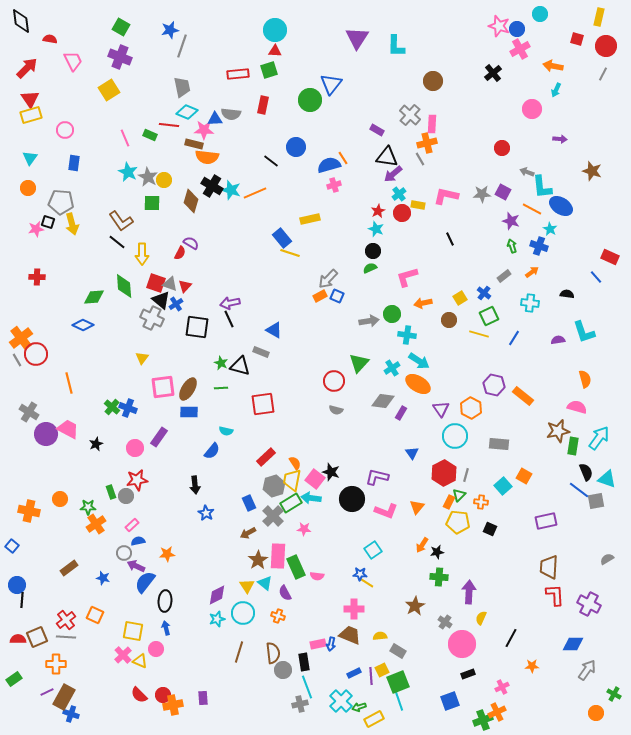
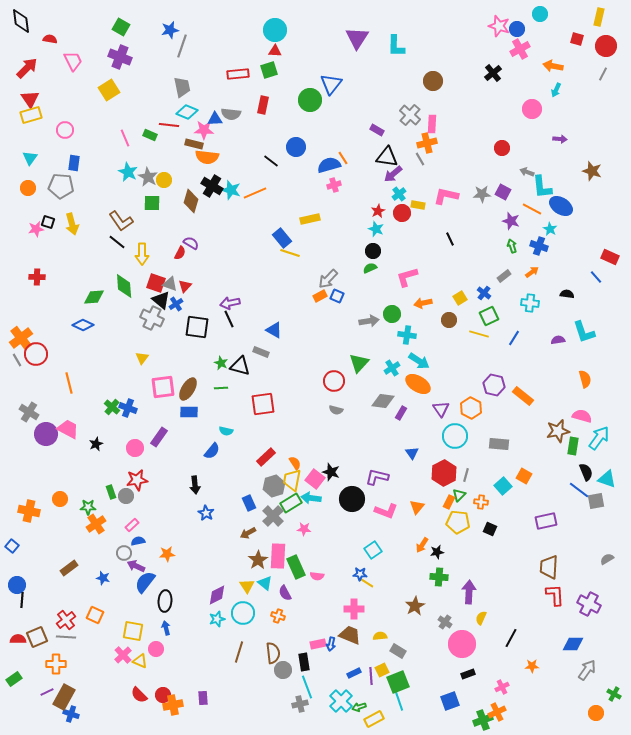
gray pentagon at (61, 202): moved 16 px up
pink semicircle at (577, 407): moved 5 px right, 9 px down
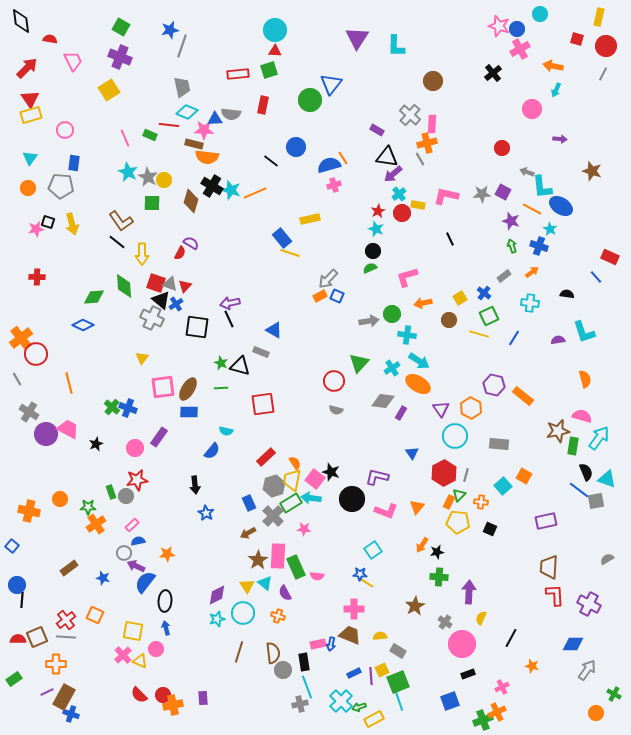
gray line at (17, 360): moved 19 px down
orange star at (532, 666): rotated 16 degrees clockwise
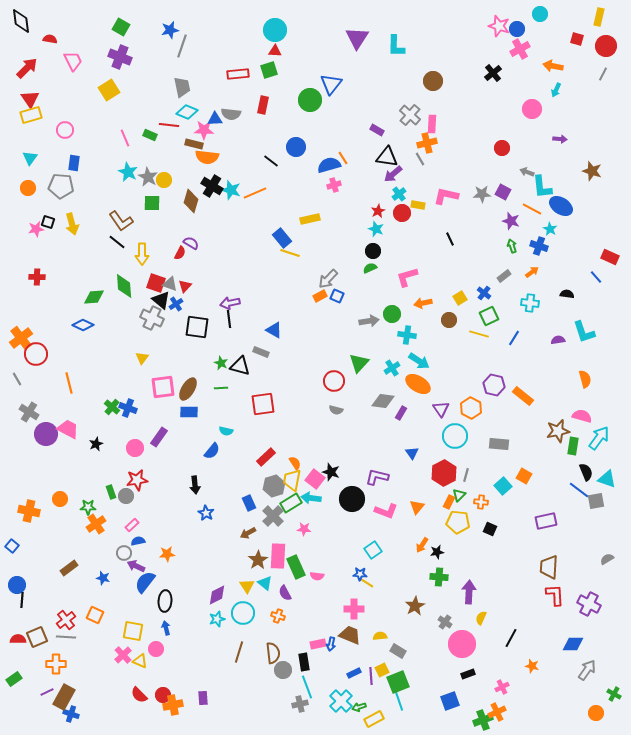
black line at (229, 319): rotated 18 degrees clockwise
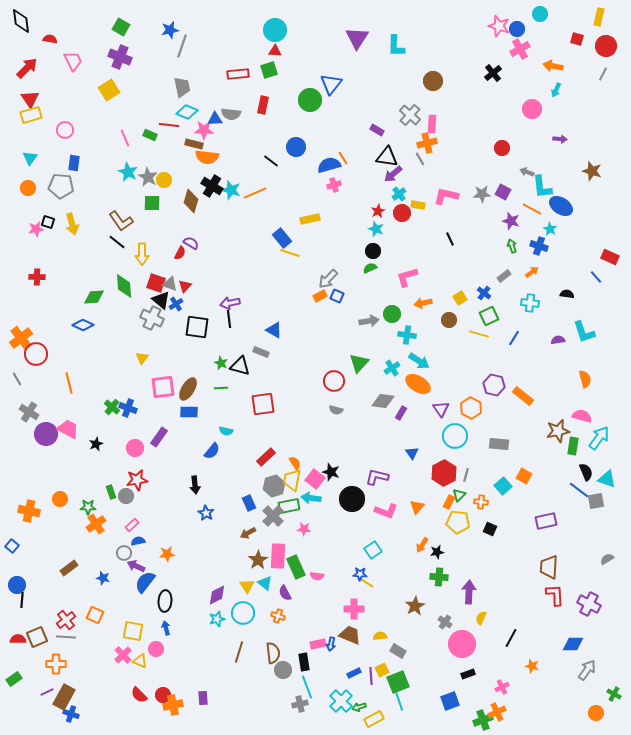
green rectangle at (291, 503): moved 2 px left, 3 px down; rotated 20 degrees clockwise
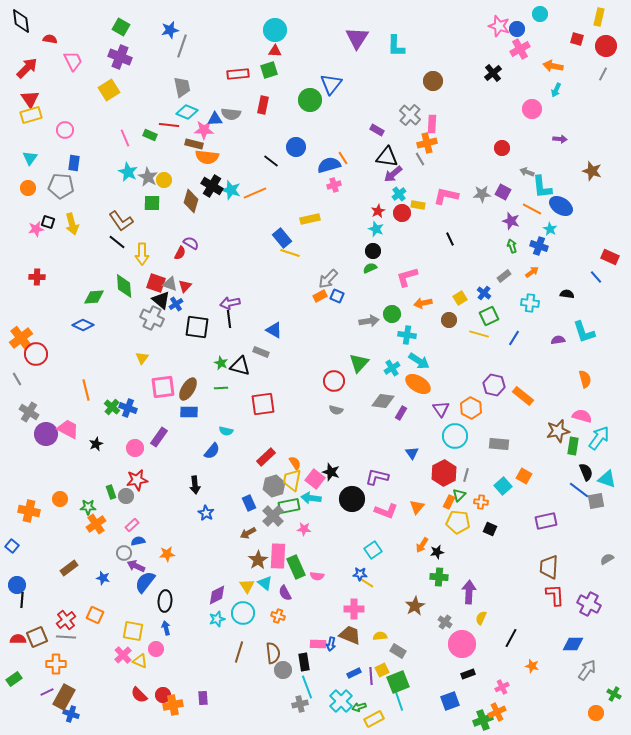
orange line at (69, 383): moved 17 px right, 7 px down
pink rectangle at (318, 644): rotated 14 degrees clockwise
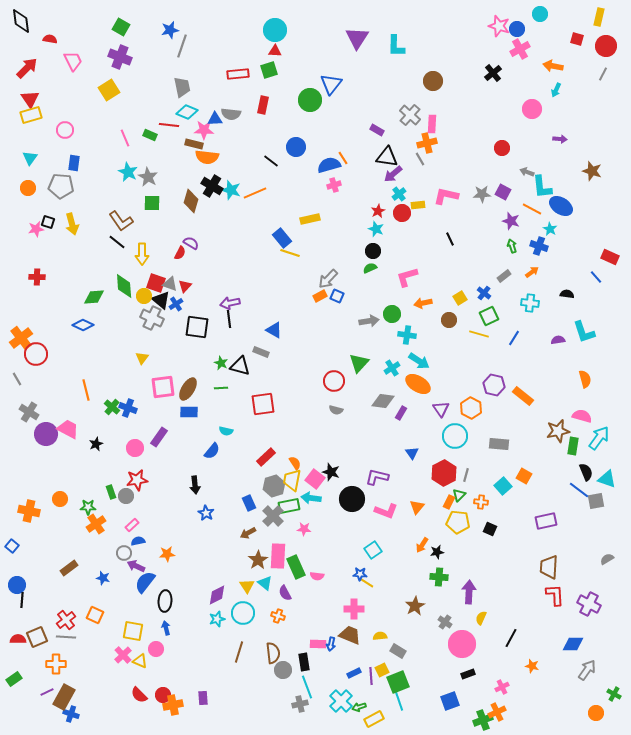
yellow circle at (164, 180): moved 20 px left, 116 px down
yellow rectangle at (418, 205): rotated 16 degrees counterclockwise
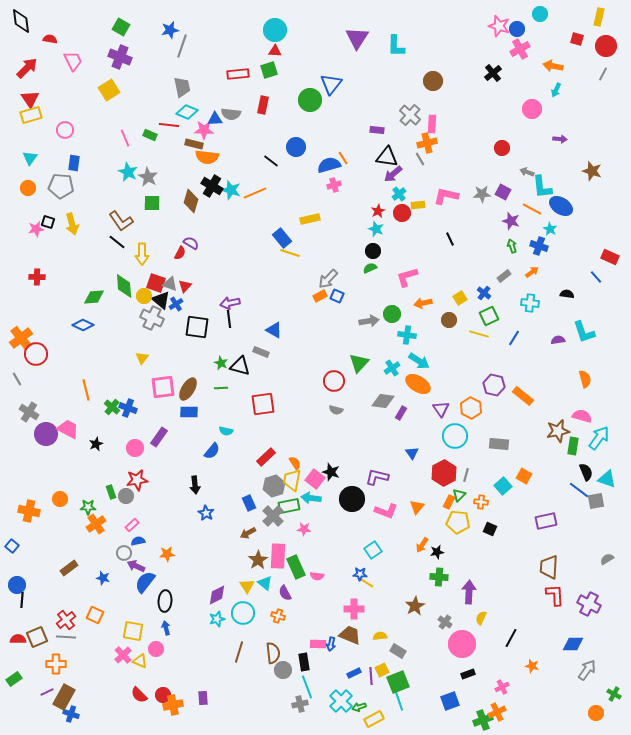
purple rectangle at (377, 130): rotated 24 degrees counterclockwise
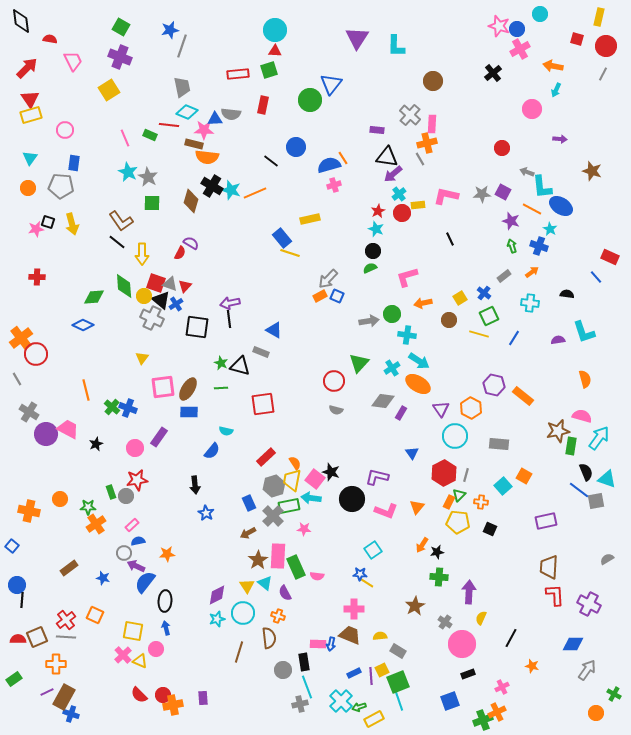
green rectangle at (573, 446): moved 2 px left
brown semicircle at (273, 653): moved 4 px left, 15 px up
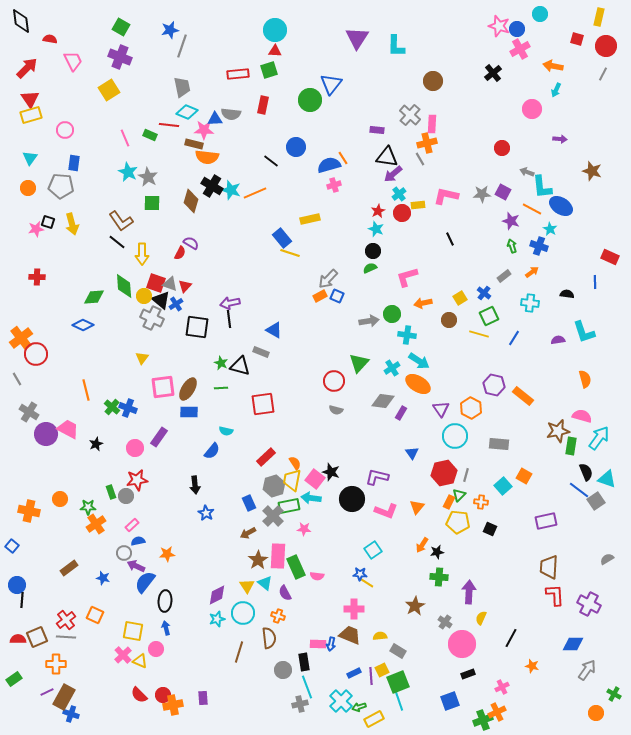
blue line at (596, 277): moved 1 px left, 5 px down; rotated 40 degrees clockwise
red hexagon at (444, 473): rotated 15 degrees clockwise
gray square at (596, 501): rotated 24 degrees counterclockwise
